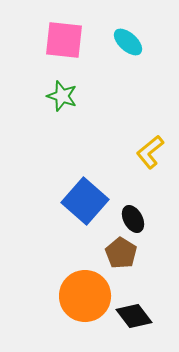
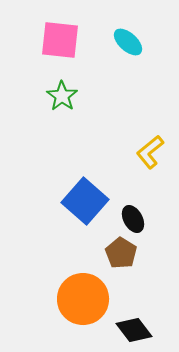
pink square: moved 4 px left
green star: rotated 16 degrees clockwise
orange circle: moved 2 px left, 3 px down
black diamond: moved 14 px down
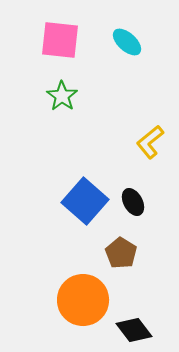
cyan ellipse: moved 1 px left
yellow L-shape: moved 10 px up
black ellipse: moved 17 px up
orange circle: moved 1 px down
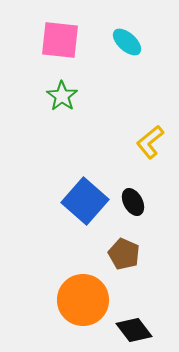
brown pentagon: moved 3 px right, 1 px down; rotated 8 degrees counterclockwise
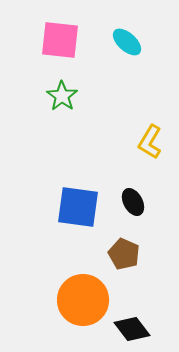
yellow L-shape: rotated 20 degrees counterclockwise
blue square: moved 7 px left, 6 px down; rotated 33 degrees counterclockwise
black diamond: moved 2 px left, 1 px up
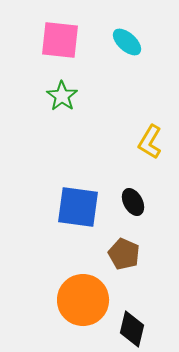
black diamond: rotated 51 degrees clockwise
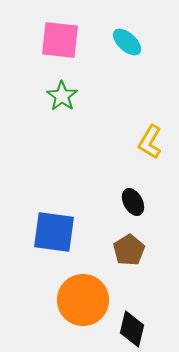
blue square: moved 24 px left, 25 px down
brown pentagon: moved 5 px right, 4 px up; rotated 16 degrees clockwise
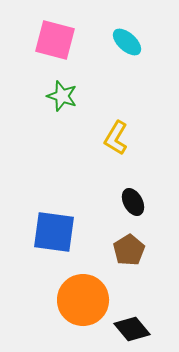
pink square: moved 5 px left; rotated 9 degrees clockwise
green star: rotated 16 degrees counterclockwise
yellow L-shape: moved 34 px left, 4 px up
black diamond: rotated 54 degrees counterclockwise
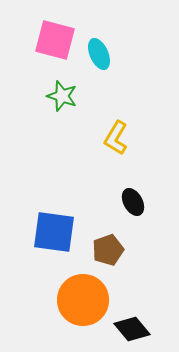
cyan ellipse: moved 28 px left, 12 px down; rotated 24 degrees clockwise
brown pentagon: moved 21 px left; rotated 12 degrees clockwise
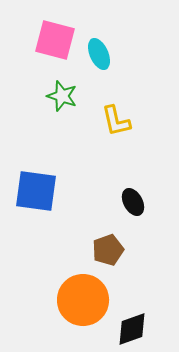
yellow L-shape: moved 17 px up; rotated 44 degrees counterclockwise
blue square: moved 18 px left, 41 px up
black diamond: rotated 69 degrees counterclockwise
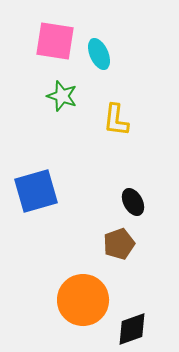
pink square: moved 1 px down; rotated 6 degrees counterclockwise
yellow L-shape: moved 1 px up; rotated 20 degrees clockwise
blue square: rotated 24 degrees counterclockwise
brown pentagon: moved 11 px right, 6 px up
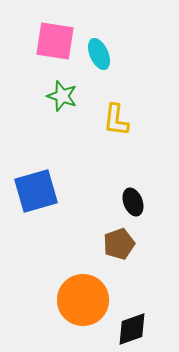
black ellipse: rotated 8 degrees clockwise
